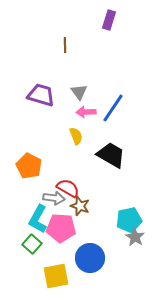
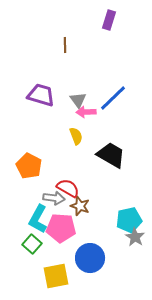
gray triangle: moved 1 px left, 8 px down
blue line: moved 10 px up; rotated 12 degrees clockwise
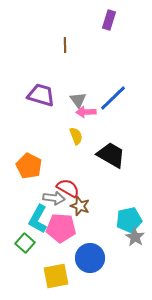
green square: moved 7 px left, 1 px up
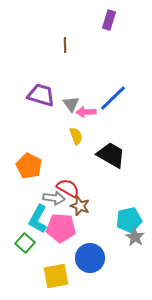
gray triangle: moved 7 px left, 4 px down
